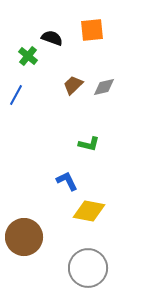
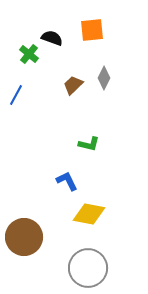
green cross: moved 1 px right, 2 px up
gray diamond: moved 9 px up; rotated 50 degrees counterclockwise
yellow diamond: moved 3 px down
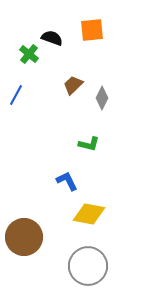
gray diamond: moved 2 px left, 20 px down
gray circle: moved 2 px up
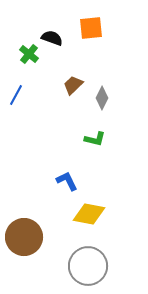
orange square: moved 1 px left, 2 px up
green L-shape: moved 6 px right, 5 px up
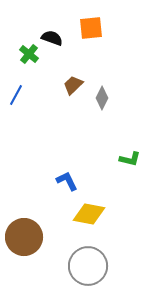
green L-shape: moved 35 px right, 20 px down
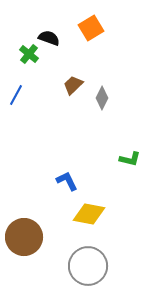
orange square: rotated 25 degrees counterclockwise
black semicircle: moved 3 px left
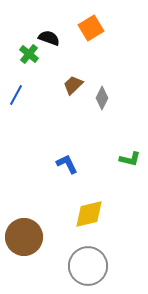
blue L-shape: moved 17 px up
yellow diamond: rotated 24 degrees counterclockwise
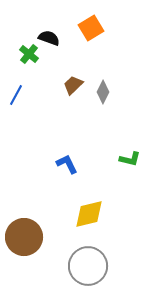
gray diamond: moved 1 px right, 6 px up
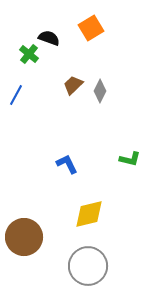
gray diamond: moved 3 px left, 1 px up
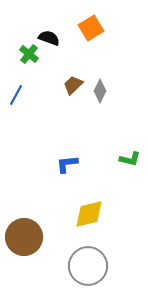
blue L-shape: rotated 70 degrees counterclockwise
